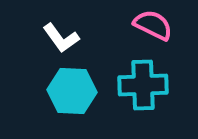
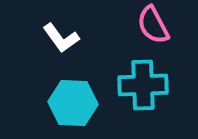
pink semicircle: rotated 144 degrees counterclockwise
cyan hexagon: moved 1 px right, 12 px down
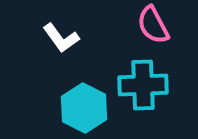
cyan hexagon: moved 11 px right, 5 px down; rotated 24 degrees clockwise
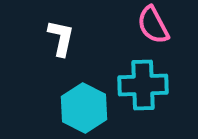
white L-shape: rotated 132 degrees counterclockwise
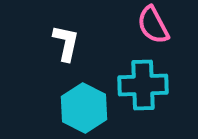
white L-shape: moved 5 px right, 5 px down
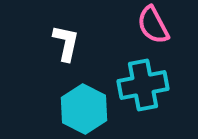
cyan cross: rotated 9 degrees counterclockwise
cyan hexagon: moved 1 px down
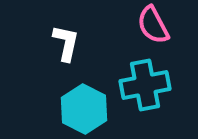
cyan cross: moved 2 px right
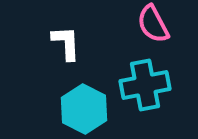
pink semicircle: moved 1 px up
white L-shape: rotated 15 degrees counterclockwise
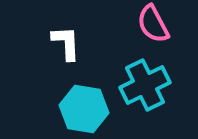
cyan cross: rotated 15 degrees counterclockwise
cyan hexagon: rotated 18 degrees counterclockwise
